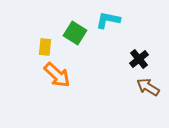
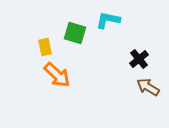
green square: rotated 15 degrees counterclockwise
yellow rectangle: rotated 18 degrees counterclockwise
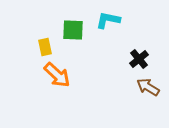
green square: moved 2 px left, 3 px up; rotated 15 degrees counterclockwise
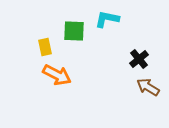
cyan L-shape: moved 1 px left, 1 px up
green square: moved 1 px right, 1 px down
orange arrow: rotated 16 degrees counterclockwise
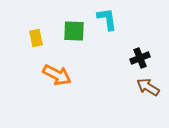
cyan L-shape: rotated 70 degrees clockwise
yellow rectangle: moved 9 px left, 9 px up
black cross: moved 1 px right, 1 px up; rotated 18 degrees clockwise
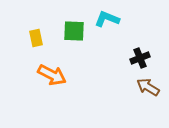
cyan L-shape: rotated 60 degrees counterclockwise
orange arrow: moved 5 px left
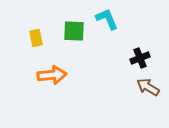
cyan L-shape: rotated 45 degrees clockwise
orange arrow: rotated 32 degrees counterclockwise
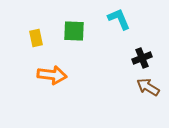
cyan L-shape: moved 12 px right
black cross: moved 2 px right
orange arrow: rotated 12 degrees clockwise
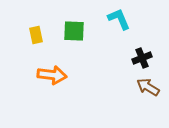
yellow rectangle: moved 3 px up
